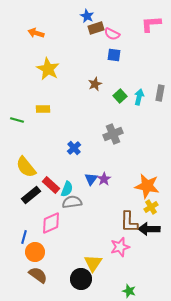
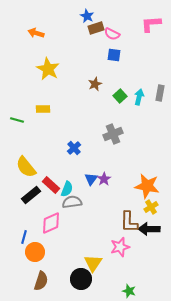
brown semicircle: moved 3 px right, 6 px down; rotated 72 degrees clockwise
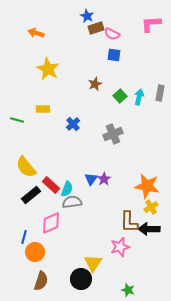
blue cross: moved 1 px left, 24 px up
green star: moved 1 px left, 1 px up
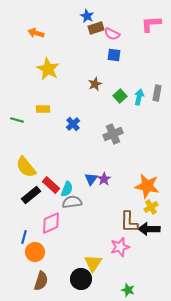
gray rectangle: moved 3 px left
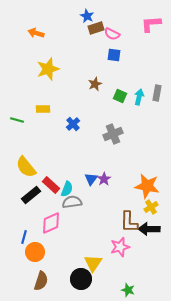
yellow star: rotated 25 degrees clockwise
green square: rotated 24 degrees counterclockwise
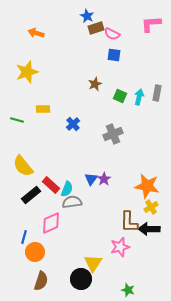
yellow star: moved 21 px left, 3 px down
yellow semicircle: moved 3 px left, 1 px up
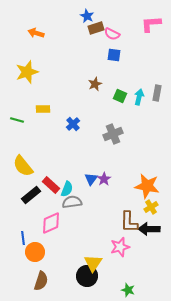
blue line: moved 1 px left, 1 px down; rotated 24 degrees counterclockwise
black circle: moved 6 px right, 3 px up
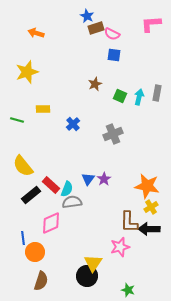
blue triangle: moved 3 px left
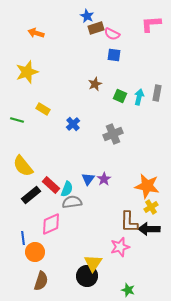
yellow rectangle: rotated 32 degrees clockwise
pink diamond: moved 1 px down
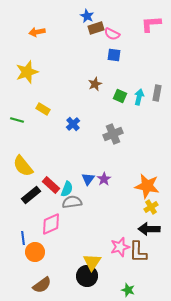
orange arrow: moved 1 px right, 1 px up; rotated 28 degrees counterclockwise
brown L-shape: moved 9 px right, 30 px down
yellow triangle: moved 1 px left, 1 px up
brown semicircle: moved 1 px right, 4 px down; rotated 36 degrees clockwise
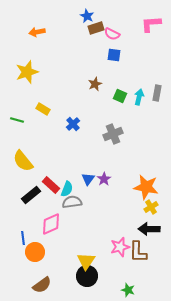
yellow semicircle: moved 5 px up
orange star: moved 1 px left, 1 px down
yellow triangle: moved 6 px left, 1 px up
